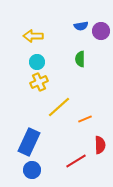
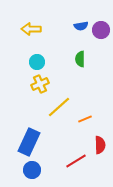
purple circle: moved 1 px up
yellow arrow: moved 2 px left, 7 px up
yellow cross: moved 1 px right, 2 px down
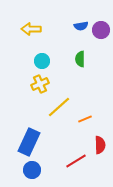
cyan circle: moved 5 px right, 1 px up
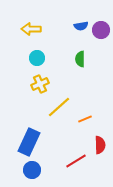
cyan circle: moved 5 px left, 3 px up
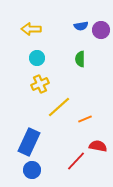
red semicircle: moved 2 px left, 1 px down; rotated 78 degrees counterclockwise
red line: rotated 15 degrees counterclockwise
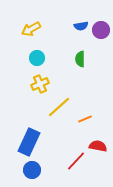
yellow arrow: rotated 30 degrees counterclockwise
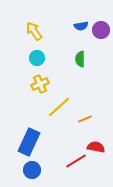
yellow arrow: moved 3 px right, 2 px down; rotated 84 degrees clockwise
red semicircle: moved 2 px left, 1 px down
red line: rotated 15 degrees clockwise
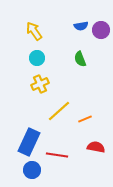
green semicircle: rotated 21 degrees counterclockwise
yellow line: moved 4 px down
red line: moved 19 px left, 6 px up; rotated 40 degrees clockwise
